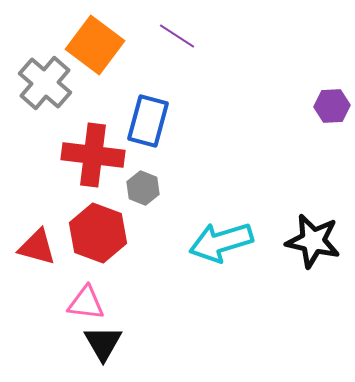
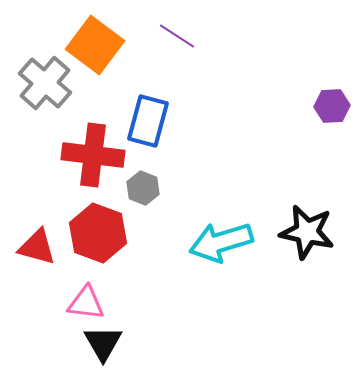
black star: moved 6 px left, 9 px up
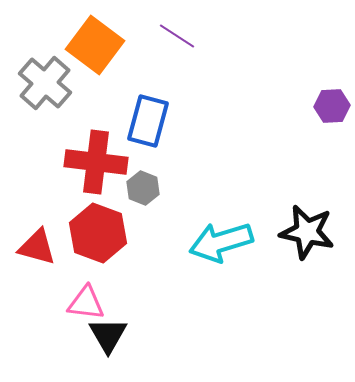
red cross: moved 3 px right, 7 px down
black triangle: moved 5 px right, 8 px up
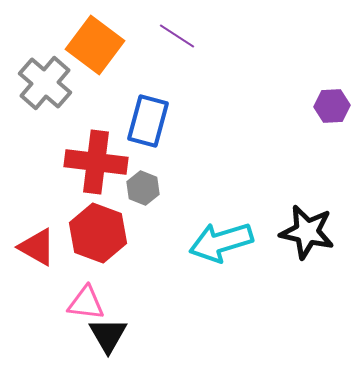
red triangle: rotated 15 degrees clockwise
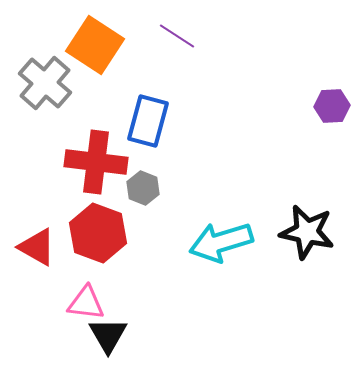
orange square: rotated 4 degrees counterclockwise
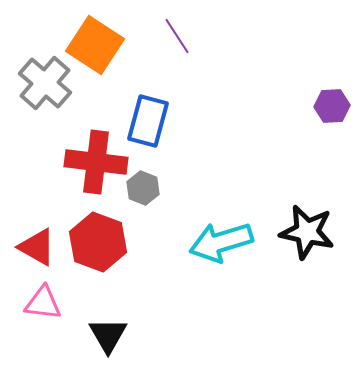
purple line: rotated 24 degrees clockwise
red hexagon: moved 9 px down
pink triangle: moved 43 px left
